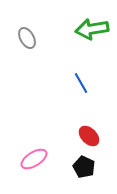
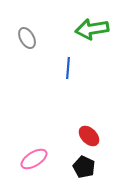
blue line: moved 13 px left, 15 px up; rotated 35 degrees clockwise
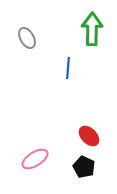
green arrow: rotated 100 degrees clockwise
pink ellipse: moved 1 px right
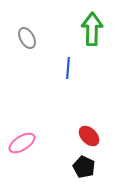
pink ellipse: moved 13 px left, 16 px up
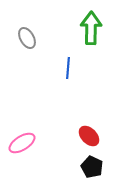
green arrow: moved 1 px left, 1 px up
black pentagon: moved 8 px right
